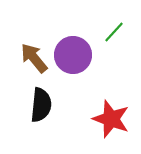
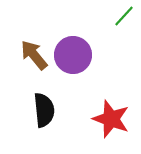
green line: moved 10 px right, 16 px up
brown arrow: moved 3 px up
black semicircle: moved 3 px right, 5 px down; rotated 12 degrees counterclockwise
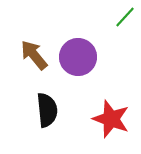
green line: moved 1 px right, 1 px down
purple circle: moved 5 px right, 2 px down
black semicircle: moved 3 px right
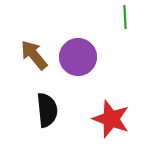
green line: rotated 45 degrees counterclockwise
